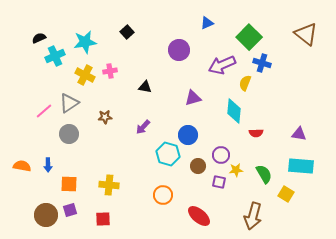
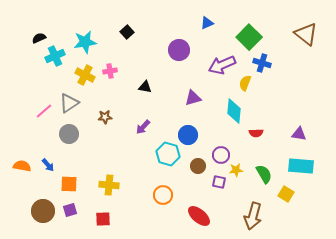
blue arrow at (48, 165): rotated 40 degrees counterclockwise
brown circle at (46, 215): moved 3 px left, 4 px up
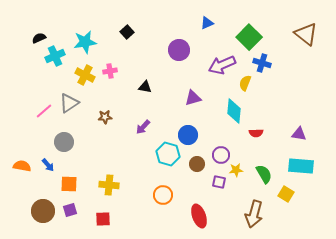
gray circle at (69, 134): moved 5 px left, 8 px down
brown circle at (198, 166): moved 1 px left, 2 px up
red ellipse at (199, 216): rotated 30 degrees clockwise
brown arrow at (253, 216): moved 1 px right, 2 px up
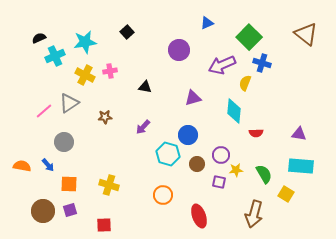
yellow cross at (109, 185): rotated 12 degrees clockwise
red square at (103, 219): moved 1 px right, 6 px down
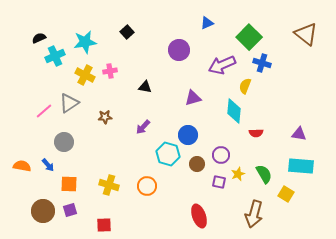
yellow semicircle at (245, 83): moved 3 px down
yellow star at (236, 170): moved 2 px right, 4 px down; rotated 16 degrees counterclockwise
orange circle at (163, 195): moved 16 px left, 9 px up
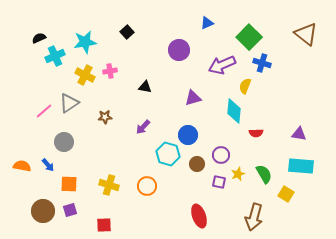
brown arrow at (254, 214): moved 3 px down
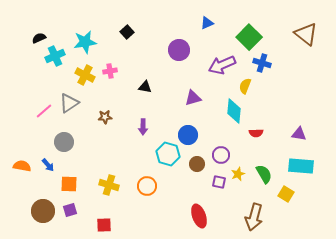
purple arrow at (143, 127): rotated 42 degrees counterclockwise
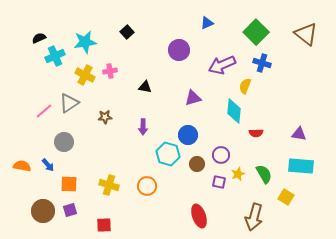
green square at (249, 37): moved 7 px right, 5 px up
yellow square at (286, 194): moved 3 px down
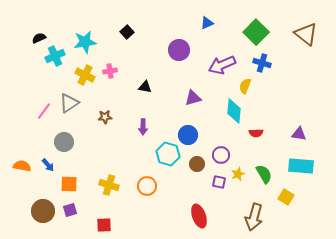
pink line at (44, 111): rotated 12 degrees counterclockwise
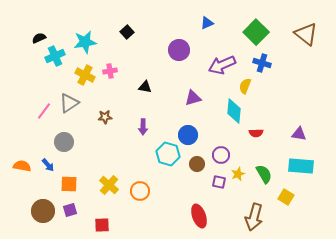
yellow cross at (109, 185): rotated 24 degrees clockwise
orange circle at (147, 186): moved 7 px left, 5 px down
red square at (104, 225): moved 2 px left
